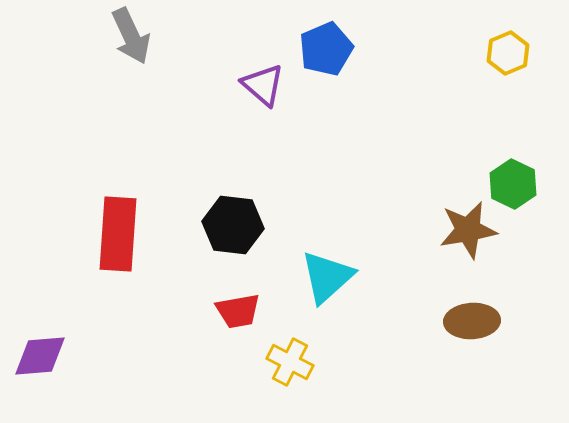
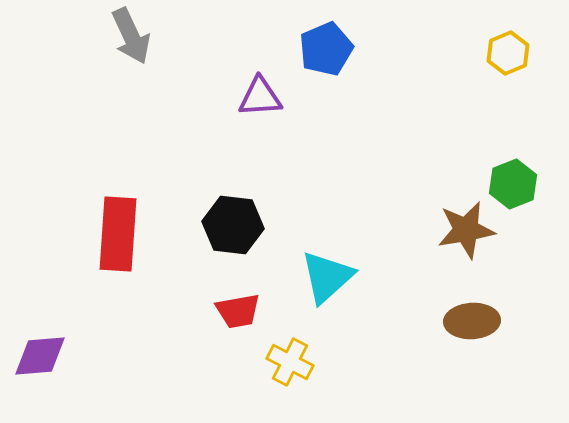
purple triangle: moved 3 px left, 12 px down; rotated 45 degrees counterclockwise
green hexagon: rotated 12 degrees clockwise
brown star: moved 2 px left
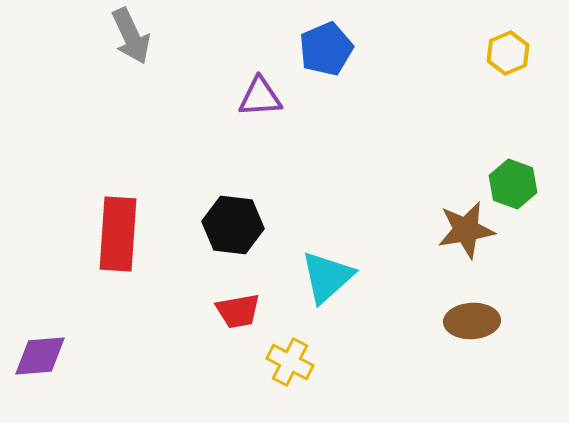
green hexagon: rotated 18 degrees counterclockwise
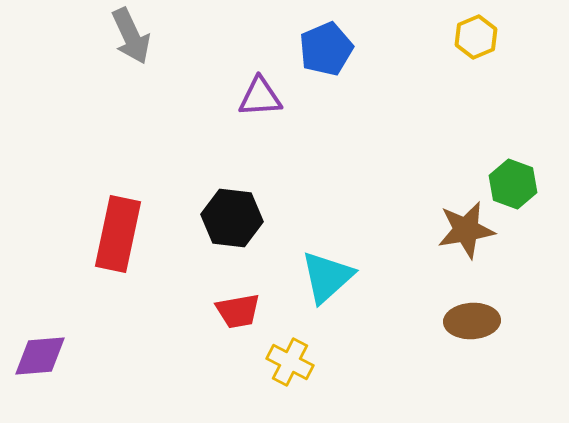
yellow hexagon: moved 32 px left, 16 px up
black hexagon: moved 1 px left, 7 px up
red rectangle: rotated 8 degrees clockwise
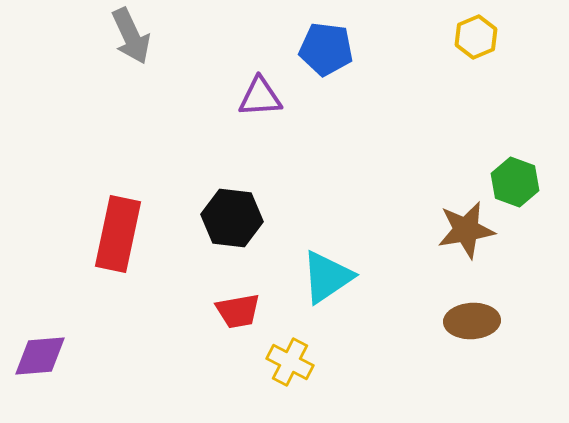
blue pentagon: rotated 30 degrees clockwise
green hexagon: moved 2 px right, 2 px up
cyan triangle: rotated 8 degrees clockwise
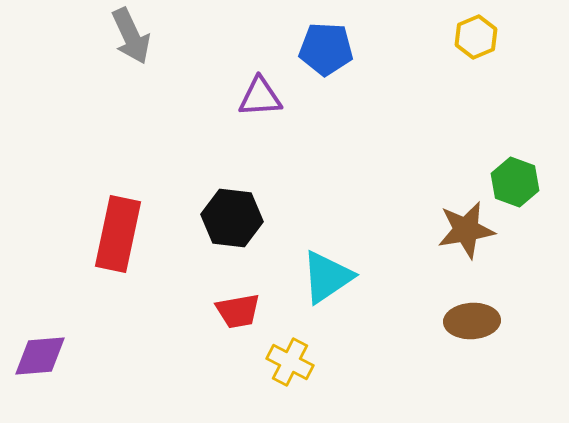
blue pentagon: rotated 4 degrees counterclockwise
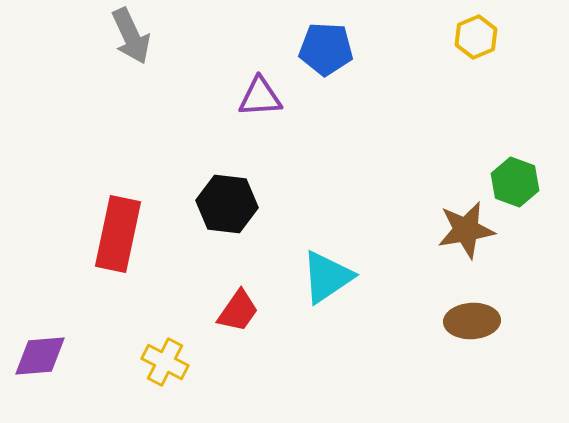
black hexagon: moved 5 px left, 14 px up
red trapezoid: rotated 45 degrees counterclockwise
yellow cross: moved 125 px left
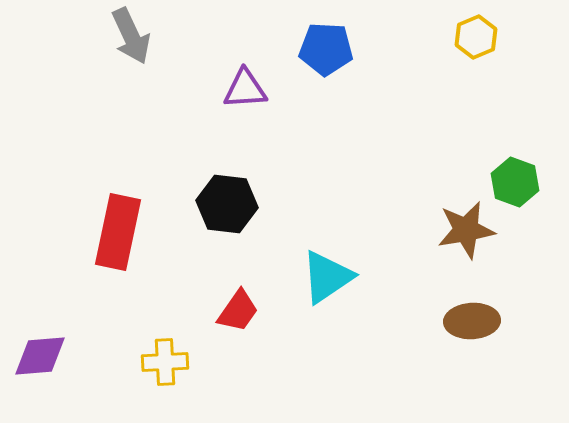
purple triangle: moved 15 px left, 8 px up
red rectangle: moved 2 px up
yellow cross: rotated 30 degrees counterclockwise
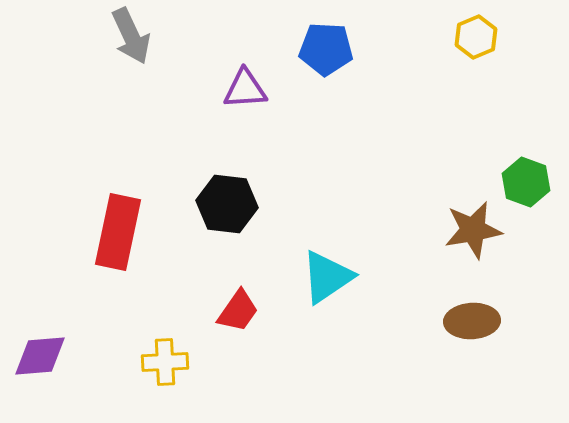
green hexagon: moved 11 px right
brown star: moved 7 px right
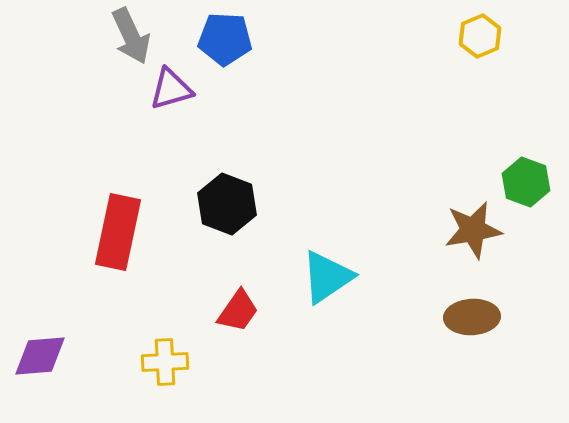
yellow hexagon: moved 4 px right, 1 px up
blue pentagon: moved 101 px left, 10 px up
purple triangle: moved 74 px left; rotated 12 degrees counterclockwise
black hexagon: rotated 14 degrees clockwise
brown ellipse: moved 4 px up
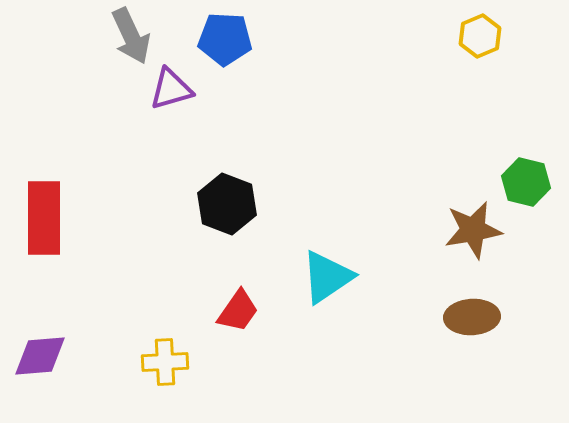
green hexagon: rotated 6 degrees counterclockwise
red rectangle: moved 74 px left, 14 px up; rotated 12 degrees counterclockwise
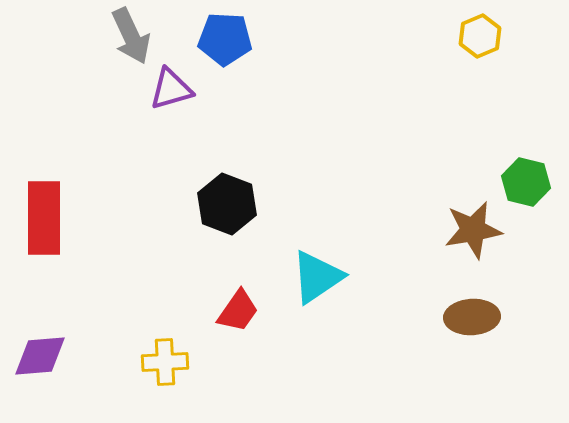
cyan triangle: moved 10 px left
